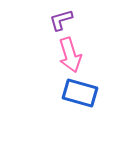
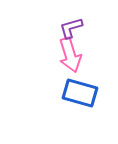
purple L-shape: moved 10 px right, 8 px down
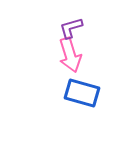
blue rectangle: moved 2 px right
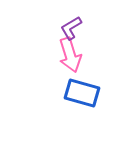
purple L-shape: rotated 15 degrees counterclockwise
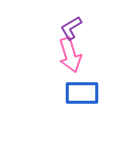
blue rectangle: rotated 16 degrees counterclockwise
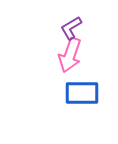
pink arrow: rotated 36 degrees clockwise
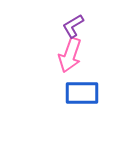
purple L-shape: moved 2 px right, 2 px up
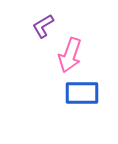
purple L-shape: moved 30 px left
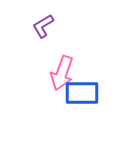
pink arrow: moved 8 px left, 18 px down
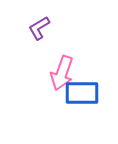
purple L-shape: moved 4 px left, 2 px down
